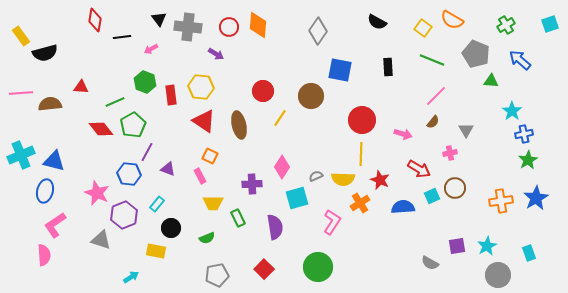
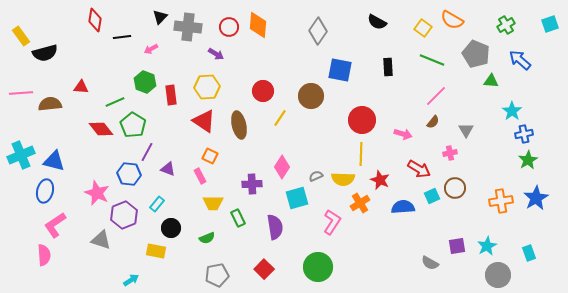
black triangle at (159, 19): moved 1 px right, 2 px up; rotated 21 degrees clockwise
yellow hexagon at (201, 87): moved 6 px right; rotated 10 degrees counterclockwise
green pentagon at (133, 125): rotated 10 degrees counterclockwise
cyan arrow at (131, 277): moved 3 px down
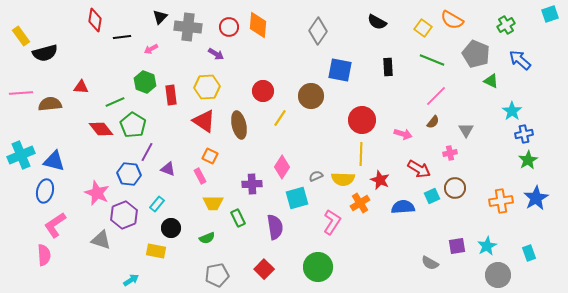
cyan square at (550, 24): moved 10 px up
green triangle at (491, 81): rotated 21 degrees clockwise
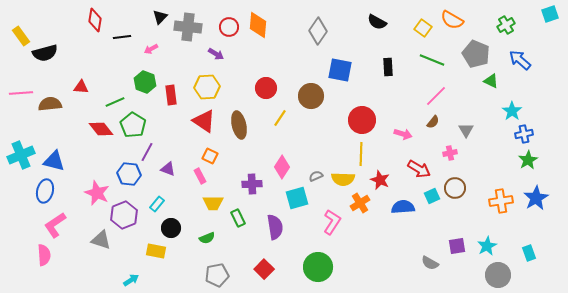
red circle at (263, 91): moved 3 px right, 3 px up
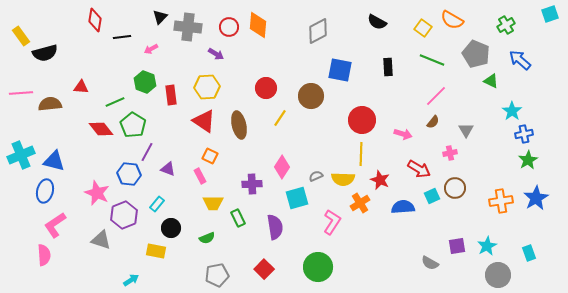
gray diamond at (318, 31): rotated 28 degrees clockwise
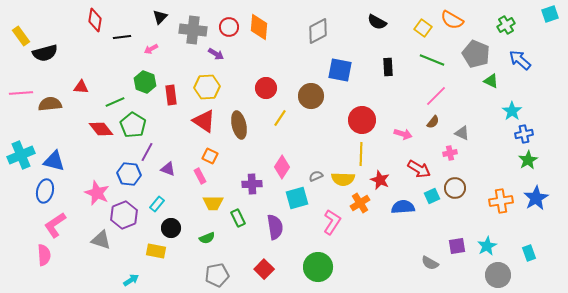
orange diamond at (258, 25): moved 1 px right, 2 px down
gray cross at (188, 27): moved 5 px right, 3 px down
gray triangle at (466, 130): moved 4 px left, 3 px down; rotated 35 degrees counterclockwise
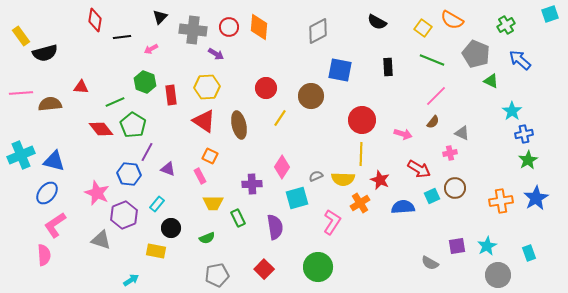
blue ellipse at (45, 191): moved 2 px right, 2 px down; rotated 25 degrees clockwise
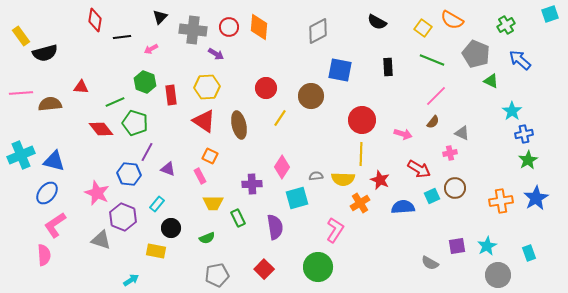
green pentagon at (133, 125): moved 2 px right, 2 px up; rotated 15 degrees counterclockwise
gray semicircle at (316, 176): rotated 16 degrees clockwise
purple hexagon at (124, 215): moved 1 px left, 2 px down; rotated 16 degrees counterclockwise
pink L-shape at (332, 222): moved 3 px right, 8 px down
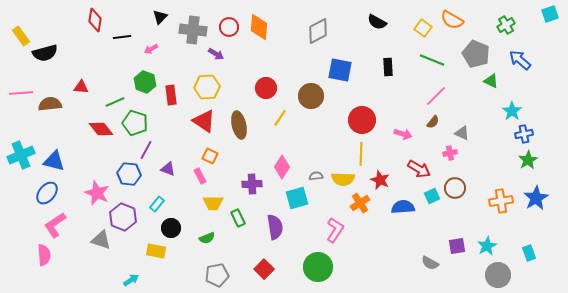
purple line at (147, 152): moved 1 px left, 2 px up
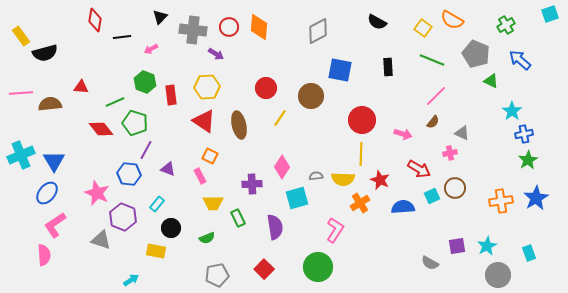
blue triangle at (54, 161): rotated 45 degrees clockwise
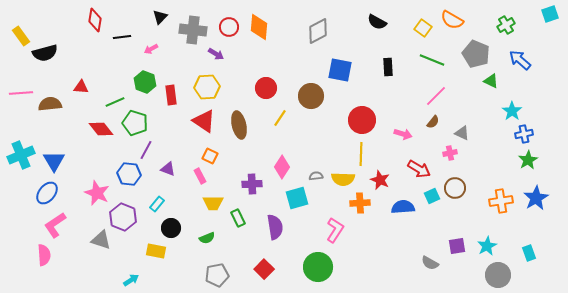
orange cross at (360, 203): rotated 30 degrees clockwise
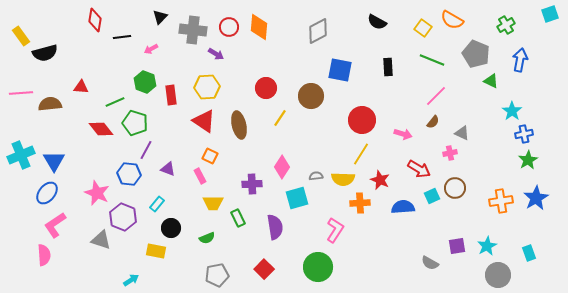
blue arrow at (520, 60): rotated 60 degrees clockwise
yellow line at (361, 154): rotated 30 degrees clockwise
